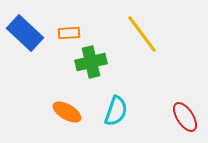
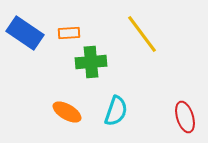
blue rectangle: rotated 9 degrees counterclockwise
green cross: rotated 8 degrees clockwise
red ellipse: rotated 16 degrees clockwise
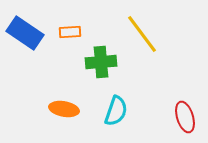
orange rectangle: moved 1 px right, 1 px up
green cross: moved 10 px right
orange ellipse: moved 3 px left, 3 px up; rotated 20 degrees counterclockwise
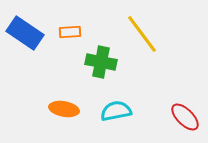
green cross: rotated 16 degrees clockwise
cyan semicircle: rotated 120 degrees counterclockwise
red ellipse: rotated 28 degrees counterclockwise
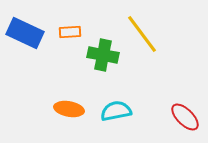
blue rectangle: rotated 9 degrees counterclockwise
green cross: moved 2 px right, 7 px up
orange ellipse: moved 5 px right
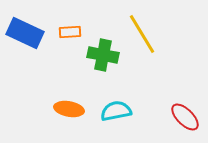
yellow line: rotated 6 degrees clockwise
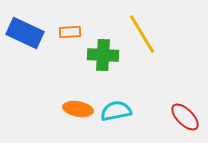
green cross: rotated 8 degrees counterclockwise
orange ellipse: moved 9 px right
